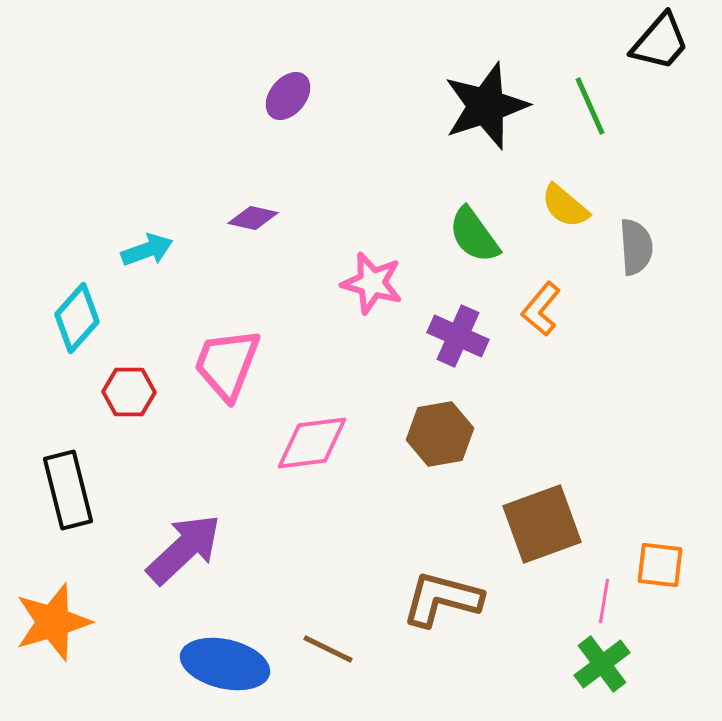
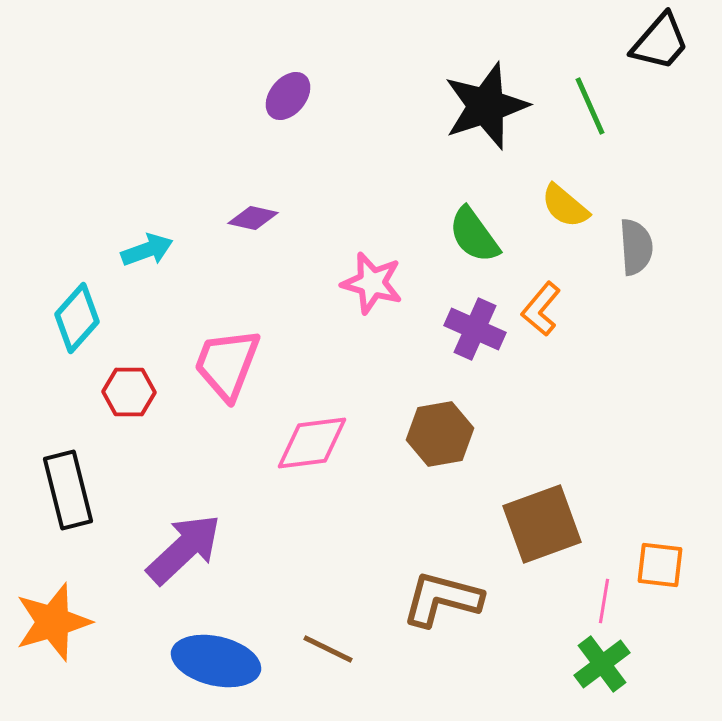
purple cross: moved 17 px right, 7 px up
blue ellipse: moved 9 px left, 3 px up
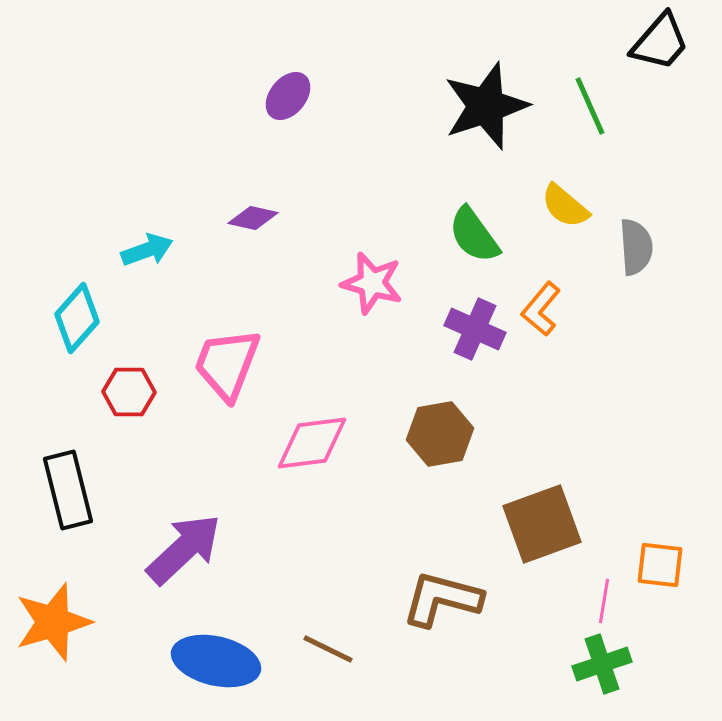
green cross: rotated 18 degrees clockwise
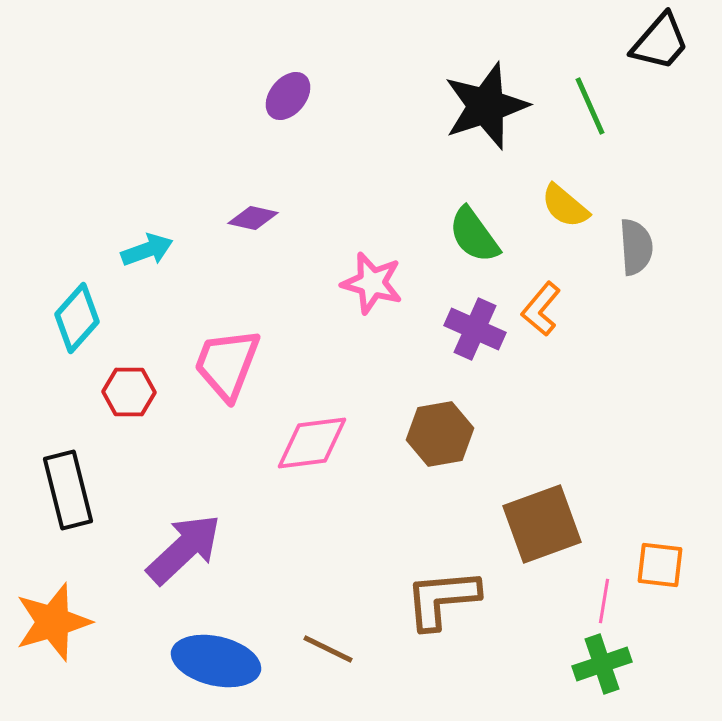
brown L-shape: rotated 20 degrees counterclockwise
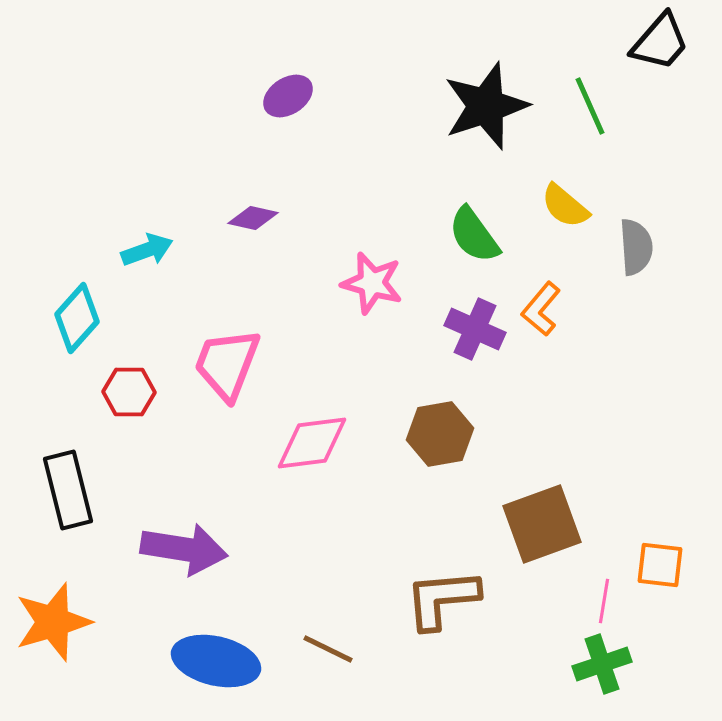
purple ellipse: rotated 18 degrees clockwise
purple arrow: rotated 52 degrees clockwise
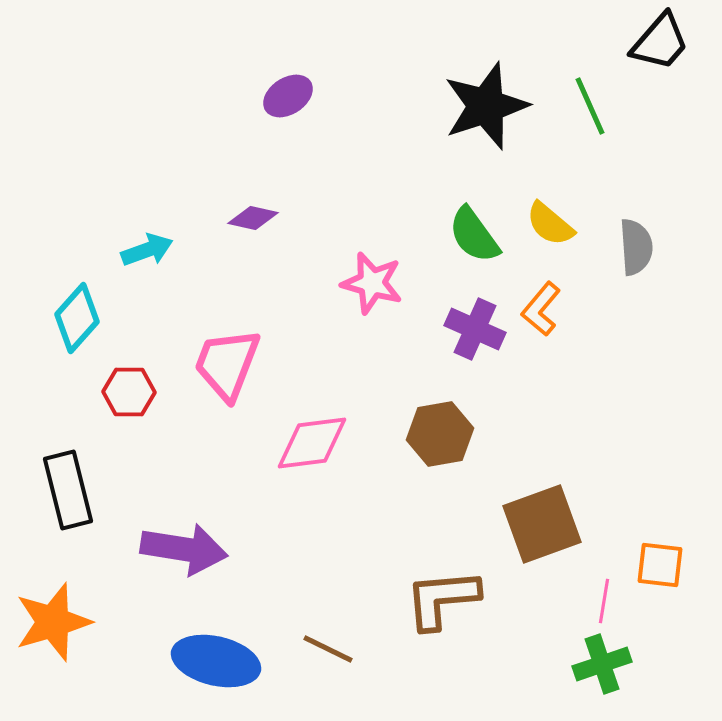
yellow semicircle: moved 15 px left, 18 px down
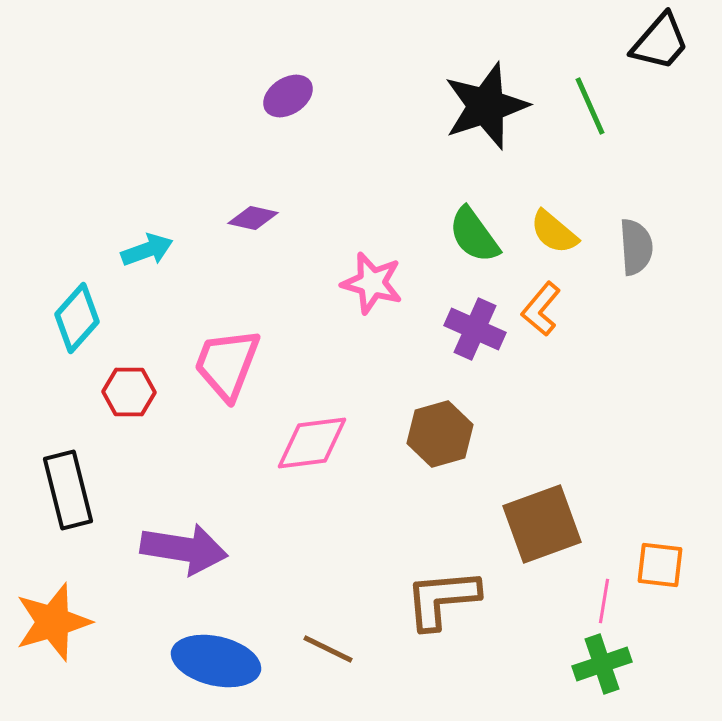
yellow semicircle: moved 4 px right, 8 px down
brown hexagon: rotated 6 degrees counterclockwise
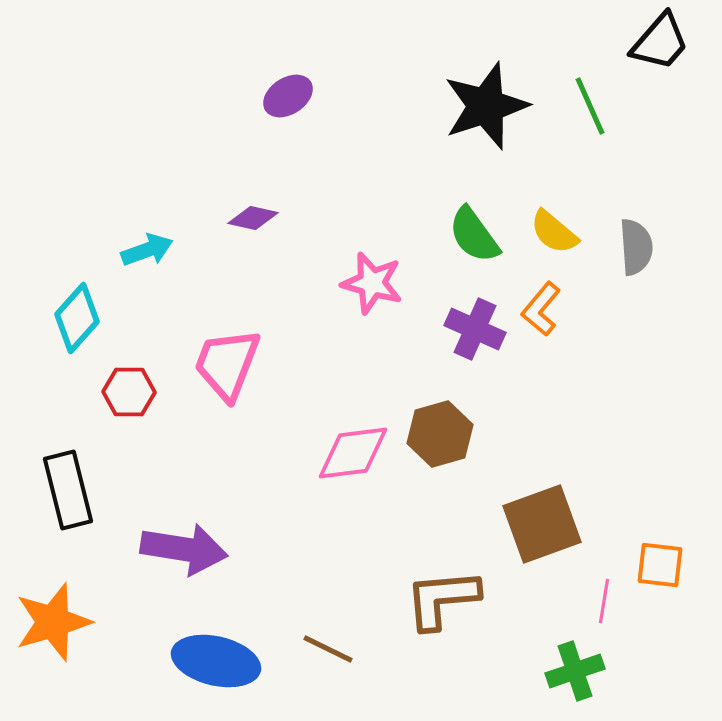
pink diamond: moved 41 px right, 10 px down
green cross: moved 27 px left, 7 px down
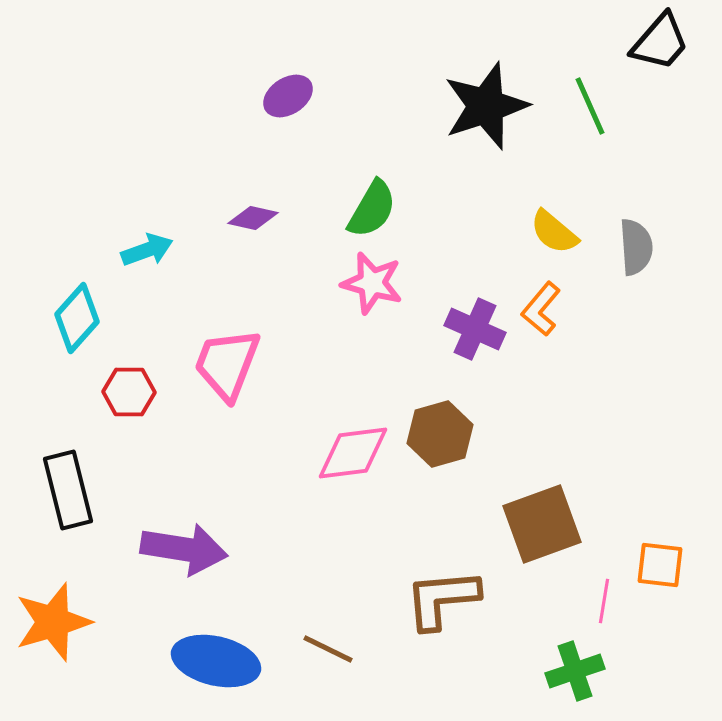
green semicircle: moved 102 px left, 26 px up; rotated 114 degrees counterclockwise
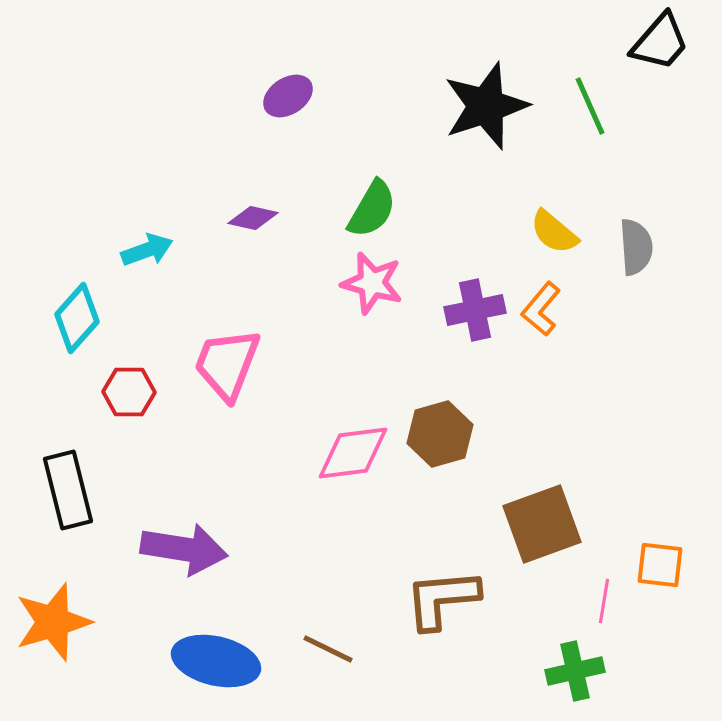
purple cross: moved 19 px up; rotated 36 degrees counterclockwise
green cross: rotated 6 degrees clockwise
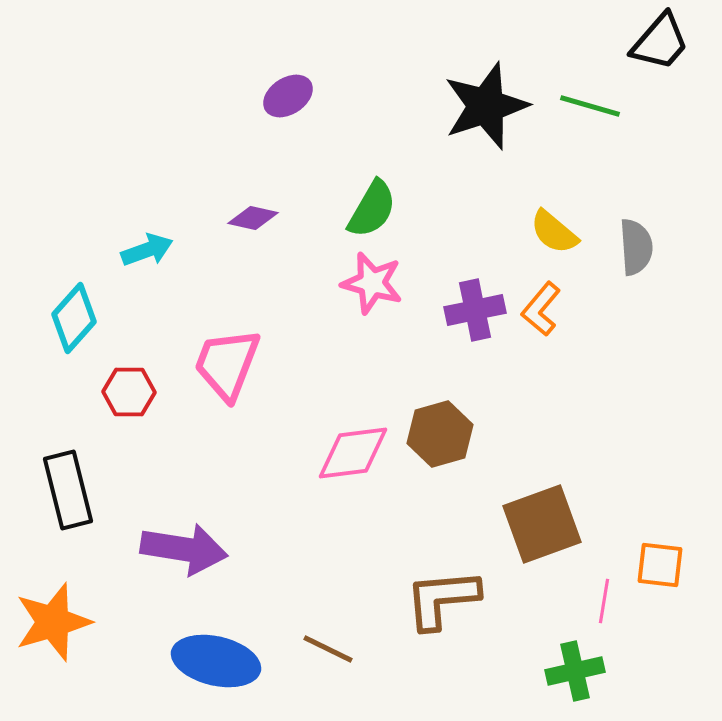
green line: rotated 50 degrees counterclockwise
cyan diamond: moved 3 px left
